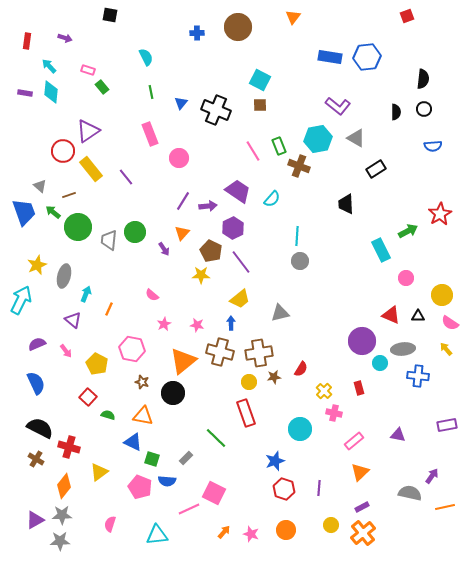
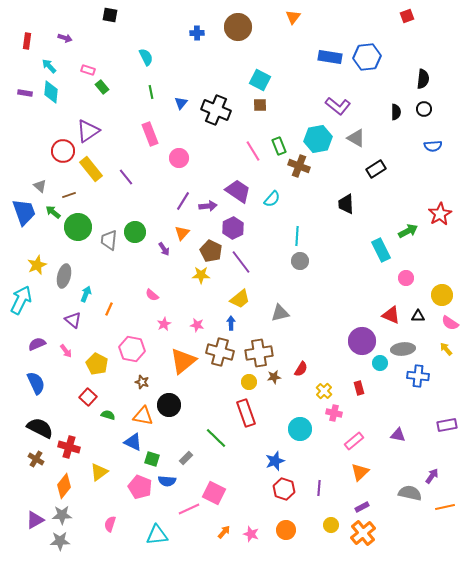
black circle at (173, 393): moved 4 px left, 12 px down
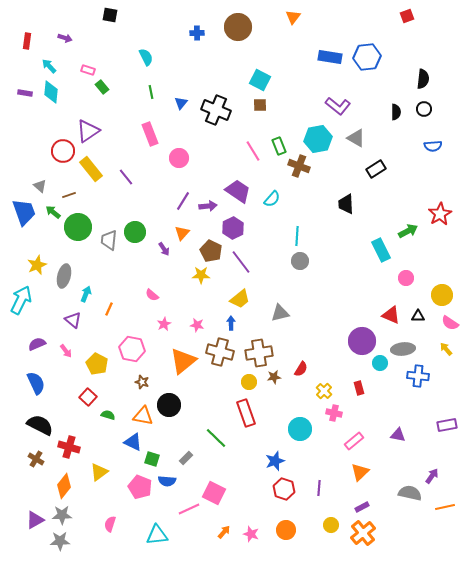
black semicircle at (40, 428): moved 3 px up
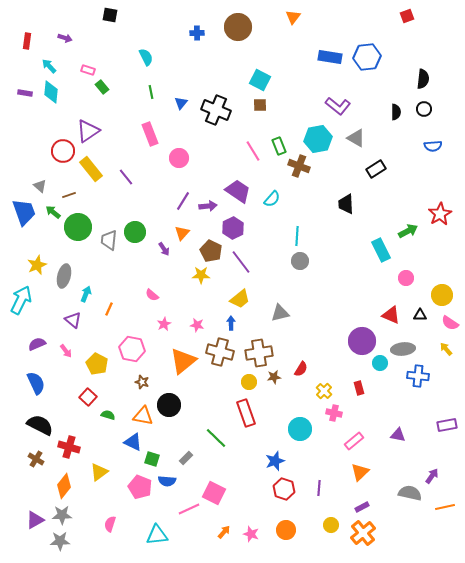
black triangle at (418, 316): moved 2 px right, 1 px up
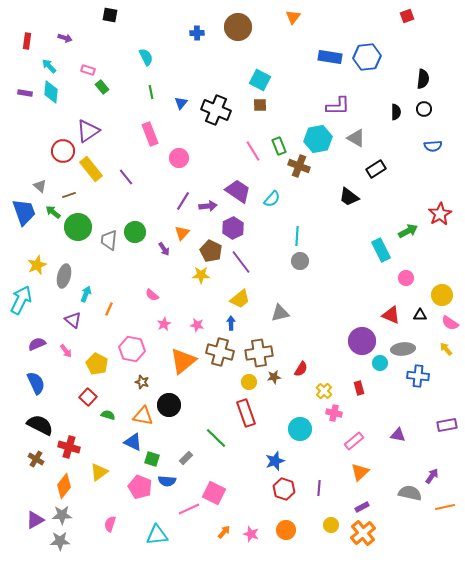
purple L-shape at (338, 106): rotated 40 degrees counterclockwise
black trapezoid at (346, 204): moved 3 px right, 7 px up; rotated 50 degrees counterclockwise
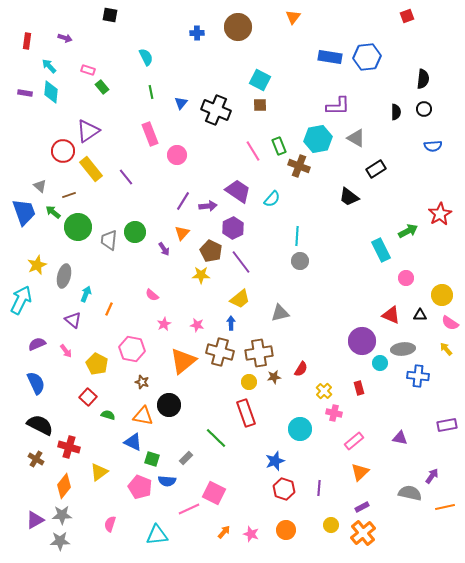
pink circle at (179, 158): moved 2 px left, 3 px up
purple triangle at (398, 435): moved 2 px right, 3 px down
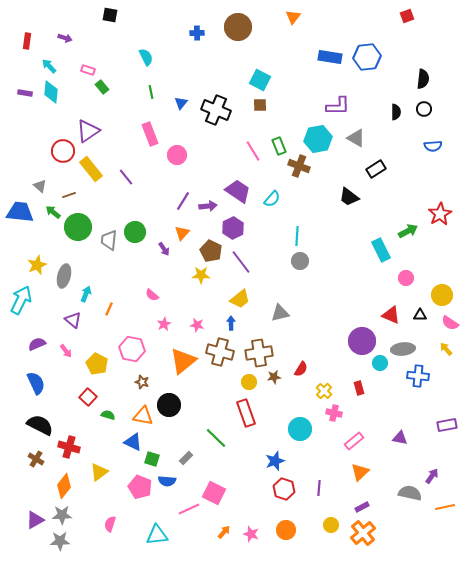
blue trapezoid at (24, 212): moved 4 px left; rotated 64 degrees counterclockwise
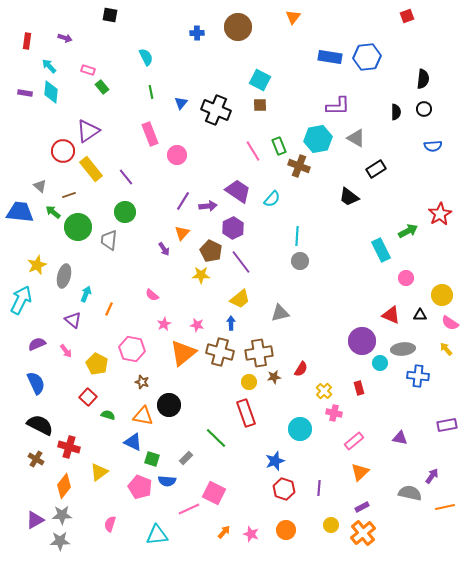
green circle at (135, 232): moved 10 px left, 20 px up
orange triangle at (183, 361): moved 8 px up
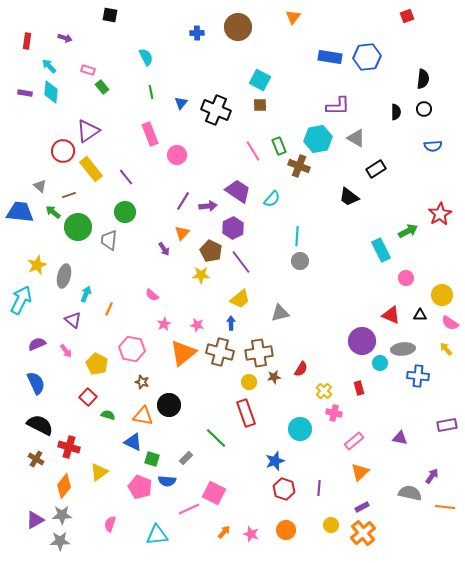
orange line at (445, 507): rotated 18 degrees clockwise
